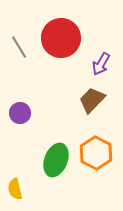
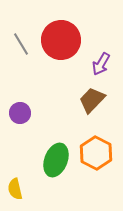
red circle: moved 2 px down
gray line: moved 2 px right, 3 px up
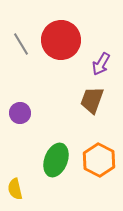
brown trapezoid: rotated 24 degrees counterclockwise
orange hexagon: moved 3 px right, 7 px down
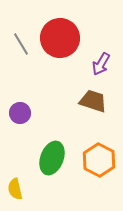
red circle: moved 1 px left, 2 px up
brown trapezoid: moved 1 px right, 1 px down; rotated 88 degrees clockwise
green ellipse: moved 4 px left, 2 px up
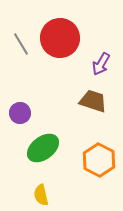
green ellipse: moved 9 px left, 10 px up; rotated 32 degrees clockwise
yellow semicircle: moved 26 px right, 6 px down
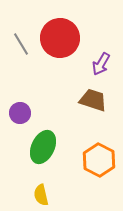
brown trapezoid: moved 1 px up
green ellipse: moved 1 px up; rotated 28 degrees counterclockwise
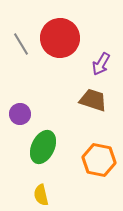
purple circle: moved 1 px down
orange hexagon: rotated 16 degrees counterclockwise
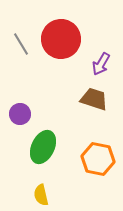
red circle: moved 1 px right, 1 px down
brown trapezoid: moved 1 px right, 1 px up
orange hexagon: moved 1 px left, 1 px up
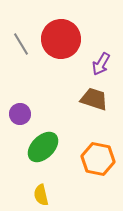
green ellipse: rotated 20 degrees clockwise
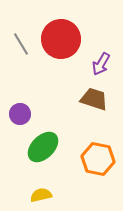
yellow semicircle: rotated 90 degrees clockwise
